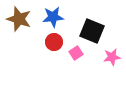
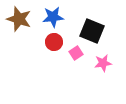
pink star: moved 9 px left, 6 px down
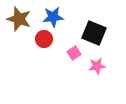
black square: moved 2 px right, 2 px down
red circle: moved 10 px left, 3 px up
pink square: moved 2 px left
pink star: moved 6 px left, 3 px down
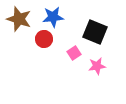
black square: moved 1 px right, 1 px up
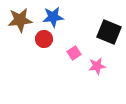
brown star: moved 1 px right, 1 px down; rotated 25 degrees counterclockwise
black square: moved 14 px right
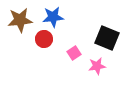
black square: moved 2 px left, 6 px down
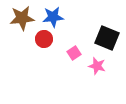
brown star: moved 2 px right, 2 px up
pink star: rotated 24 degrees clockwise
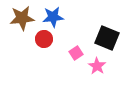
pink square: moved 2 px right
pink star: rotated 18 degrees clockwise
